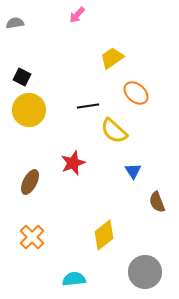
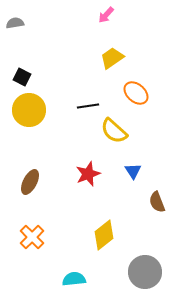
pink arrow: moved 29 px right
red star: moved 15 px right, 11 px down
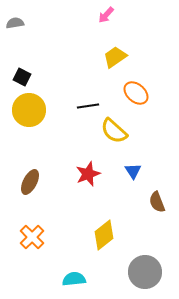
yellow trapezoid: moved 3 px right, 1 px up
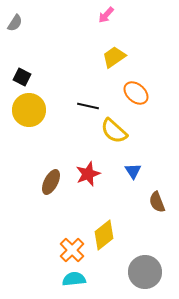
gray semicircle: rotated 132 degrees clockwise
yellow trapezoid: moved 1 px left
black line: rotated 20 degrees clockwise
brown ellipse: moved 21 px right
orange cross: moved 40 px right, 13 px down
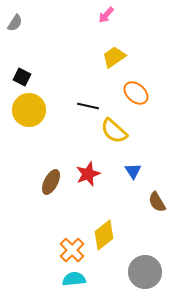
brown semicircle: rotated 10 degrees counterclockwise
